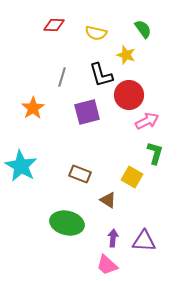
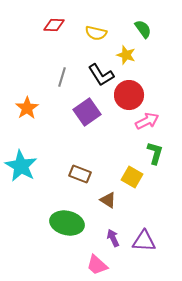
black L-shape: rotated 16 degrees counterclockwise
orange star: moved 6 px left
purple square: rotated 20 degrees counterclockwise
purple arrow: rotated 30 degrees counterclockwise
pink trapezoid: moved 10 px left
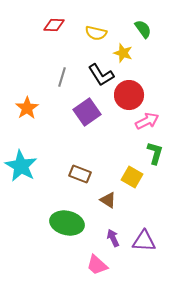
yellow star: moved 3 px left, 2 px up
